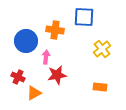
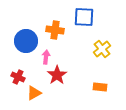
red star: rotated 24 degrees counterclockwise
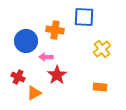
pink arrow: rotated 96 degrees counterclockwise
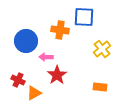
orange cross: moved 5 px right
red cross: moved 3 px down
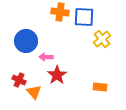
orange cross: moved 18 px up
yellow cross: moved 10 px up
red cross: moved 1 px right
orange triangle: moved 1 px up; rotated 42 degrees counterclockwise
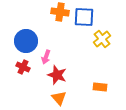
pink arrow: rotated 72 degrees counterclockwise
red star: rotated 18 degrees counterclockwise
red cross: moved 4 px right, 13 px up
orange triangle: moved 25 px right, 6 px down
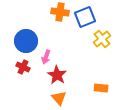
blue square: moved 1 px right; rotated 25 degrees counterclockwise
red star: rotated 12 degrees clockwise
orange rectangle: moved 1 px right, 1 px down
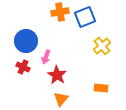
orange cross: rotated 18 degrees counterclockwise
yellow cross: moved 7 px down
orange triangle: moved 2 px right, 1 px down; rotated 21 degrees clockwise
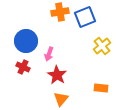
pink arrow: moved 3 px right, 3 px up
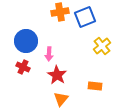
pink arrow: rotated 16 degrees counterclockwise
orange rectangle: moved 6 px left, 2 px up
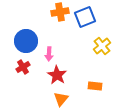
red cross: rotated 32 degrees clockwise
